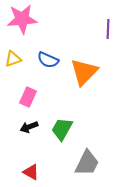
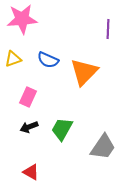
gray trapezoid: moved 16 px right, 16 px up; rotated 8 degrees clockwise
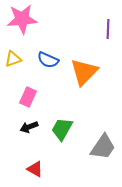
red triangle: moved 4 px right, 3 px up
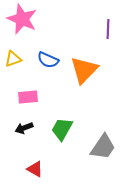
pink star: rotated 28 degrees clockwise
orange triangle: moved 2 px up
pink rectangle: rotated 60 degrees clockwise
black arrow: moved 5 px left, 1 px down
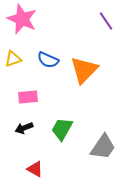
purple line: moved 2 px left, 8 px up; rotated 36 degrees counterclockwise
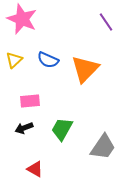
purple line: moved 1 px down
yellow triangle: moved 1 px right, 1 px down; rotated 24 degrees counterclockwise
orange triangle: moved 1 px right, 1 px up
pink rectangle: moved 2 px right, 4 px down
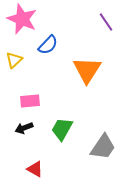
blue semicircle: moved 15 px up; rotated 70 degrees counterclockwise
orange triangle: moved 2 px right, 1 px down; rotated 12 degrees counterclockwise
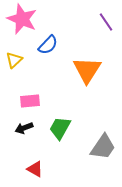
green trapezoid: moved 2 px left, 1 px up
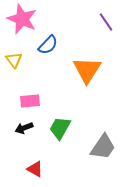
yellow triangle: rotated 24 degrees counterclockwise
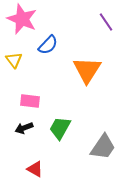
pink rectangle: rotated 12 degrees clockwise
